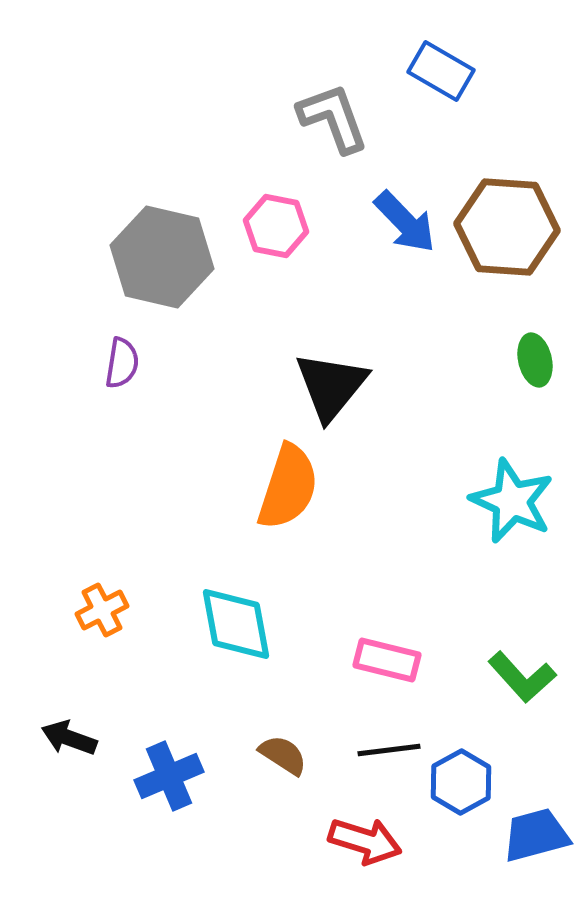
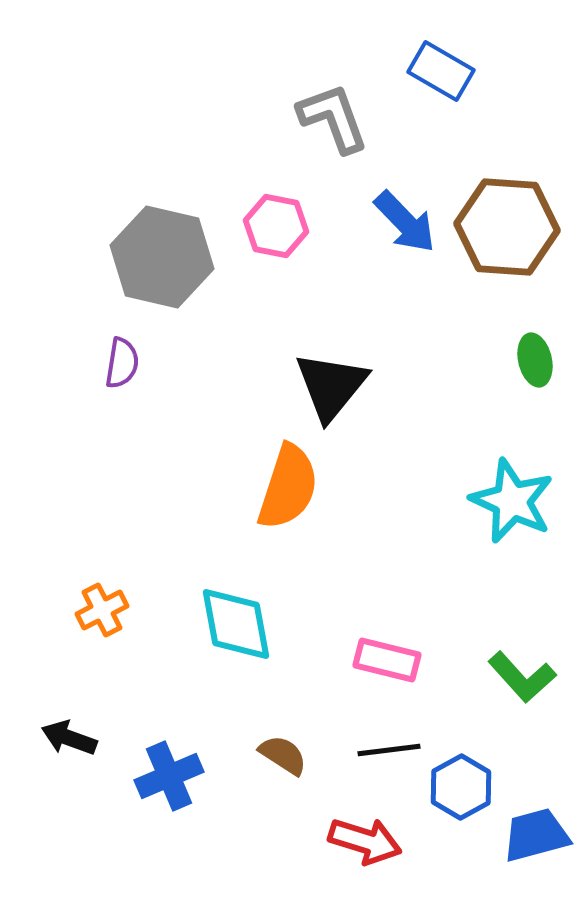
blue hexagon: moved 5 px down
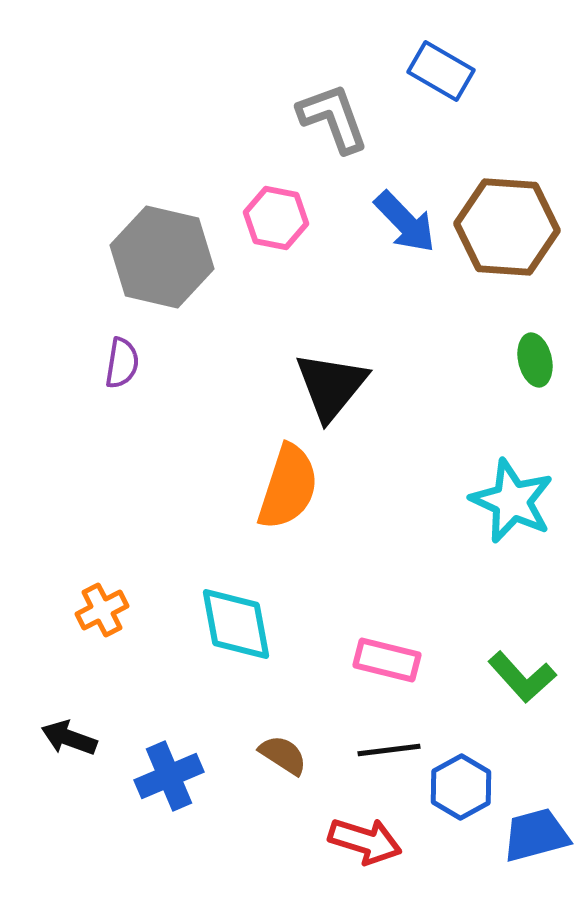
pink hexagon: moved 8 px up
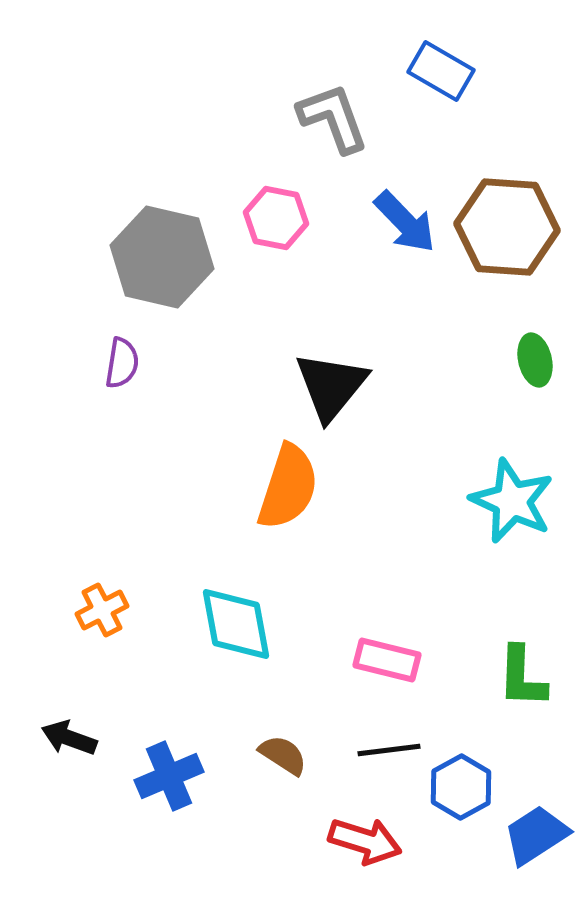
green L-shape: rotated 44 degrees clockwise
blue trapezoid: rotated 18 degrees counterclockwise
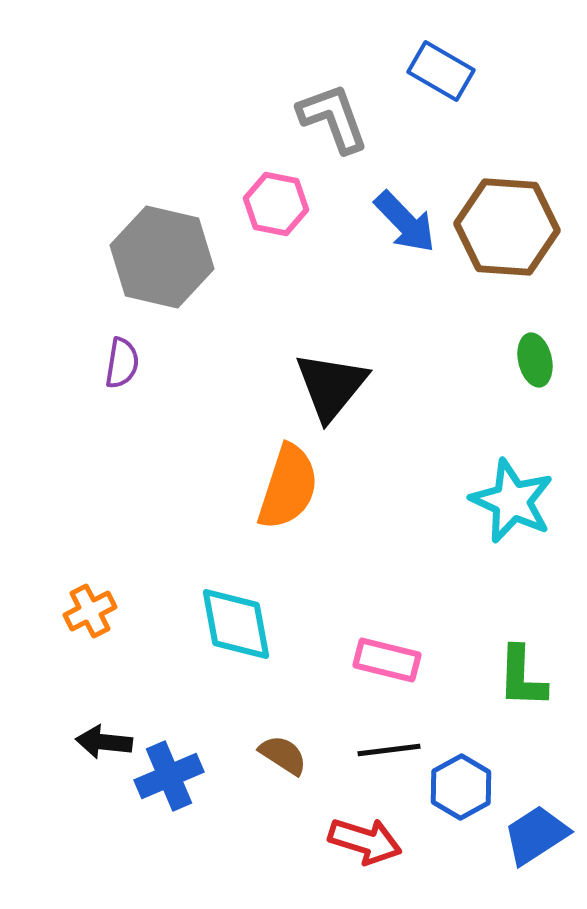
pink hexagon: moved 14 px up
orange cross: moved 12 px left, 1 px down
black arrow: moved 35 px right, 4 px down; rotated 14 degrees counterclockwise
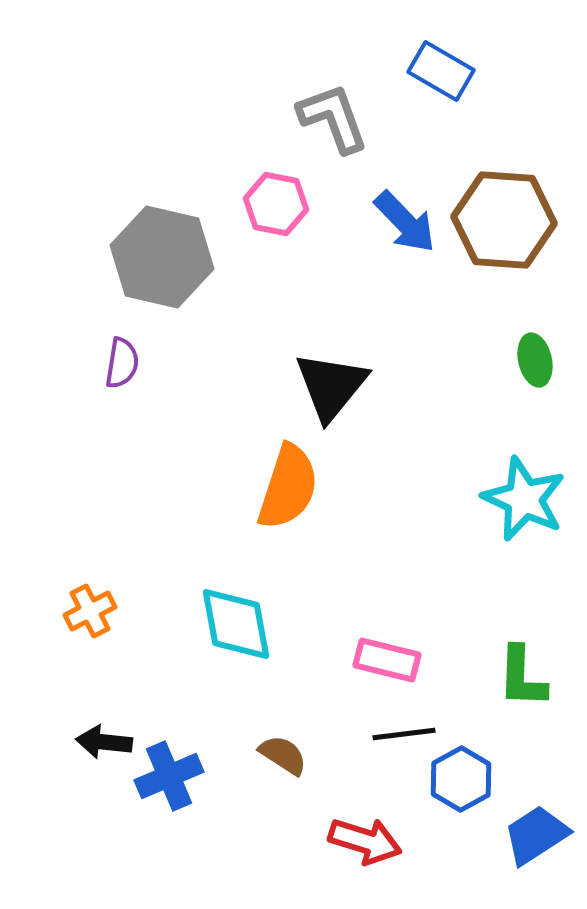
brown hexagon: moved 3 px left, 7 px up
cyan star: moved 12 px right, 2 px up
black line: moved 15 px right, 16 px up
blue hexagon: moved 8 px up
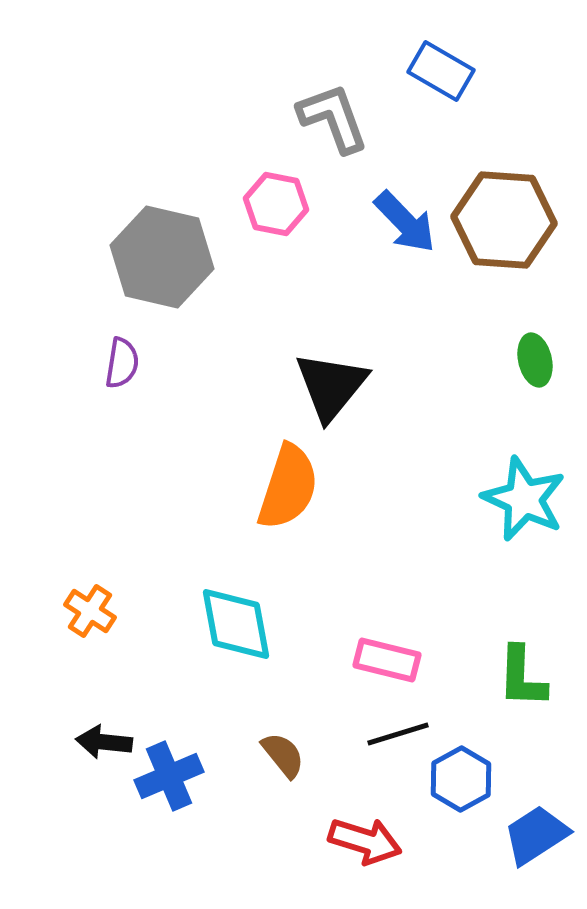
orange cross: rotated 30 degrees counterclockwise
black line: moved 6 px left; rotated 10 degrees counterclockwise
brown semicircle: rotated 18 degrees clockwise
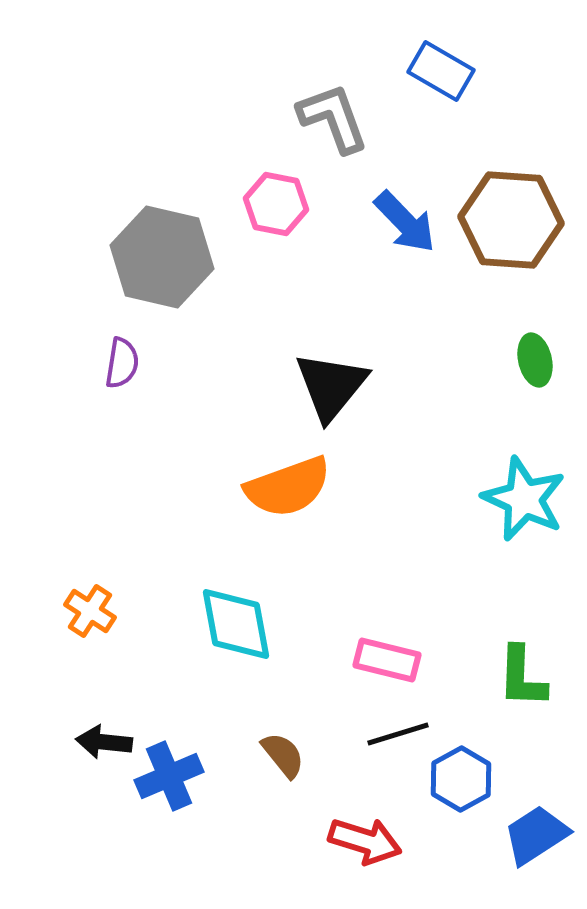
brown hexagon: moved 7 px right
orange semicircle: rotated 52 degrees clockwise
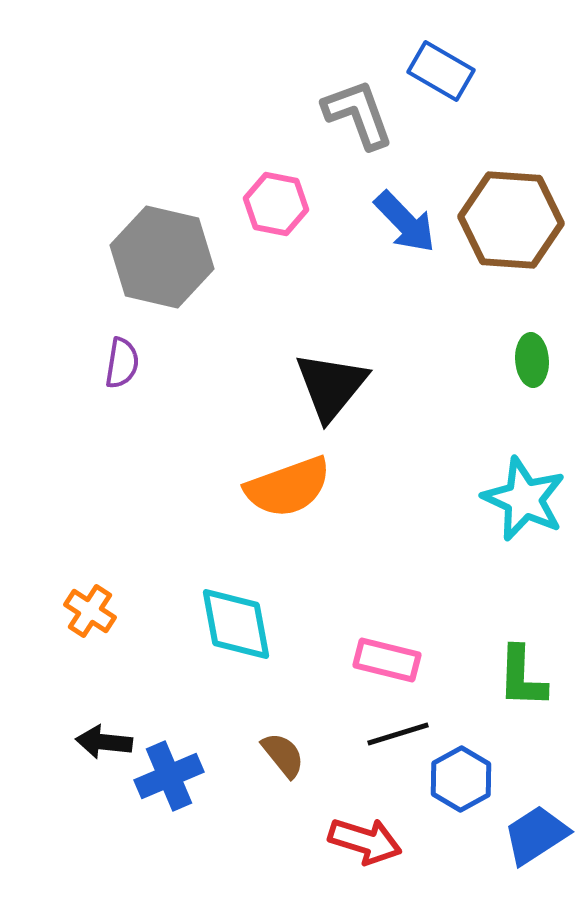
gray L-shape: moved 25 px right, 4 px up
green ellipse: moved 3 px left; rotated 9 degrees clockwise
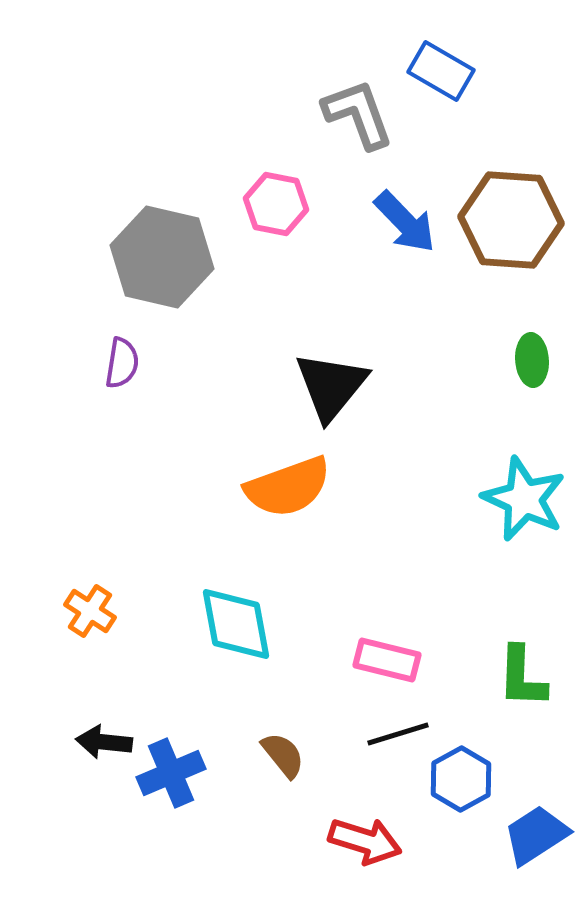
blue cross: moved 2 px right, 3 px up
